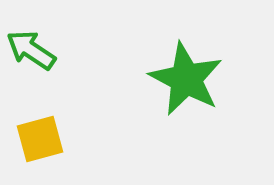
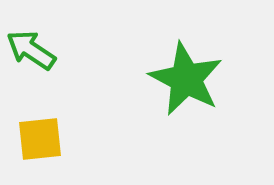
yellow square: rotated 9 degrees clockwise
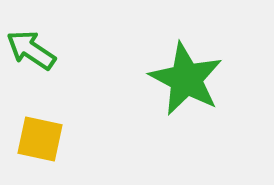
yellow square: rotated 18 degrees clockwise
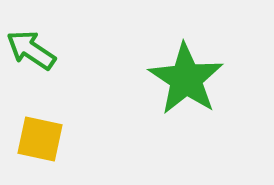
green star: rotated 6 degrees clockwise
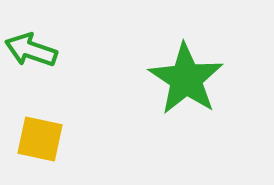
green arrow: rotated 15 degrees counterclockwise
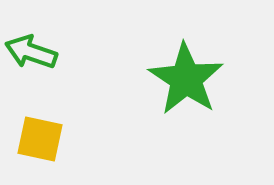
green arrow: moved 2 px down
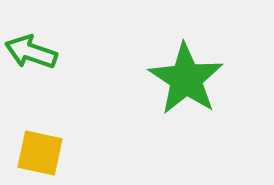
yellow square: moved 14 px down
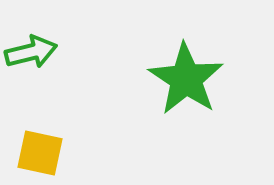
green arrow: rotated 147 degrees clockwise
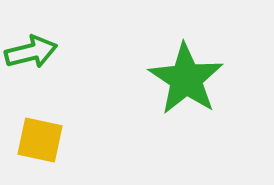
yellow square: moved 13 px up
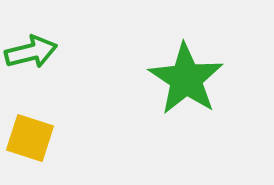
yellow square: moved 10 px left, 2 px up; rotated 6 degrees clockwise
